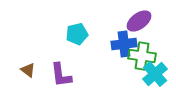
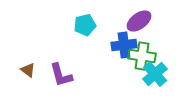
cyan pentagon: moved 8 px right, 9 px up
blue cross: moved 1 px down
purple L-shape: rotated 8 degrees counterclockwise
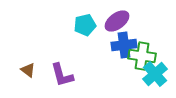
purple ellipse: moved 22 px left
purple L-shape: moved 1 px right
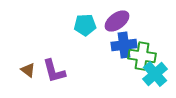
cyan pentagon: rotated 10 degrees clockwise
purple L-shape: moved 8 px left, 4 px up
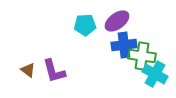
cyan cross: rotated 20 degrees counterclockwise
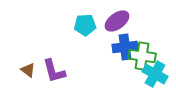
blue cross: moved 1 px right, 2 px down
